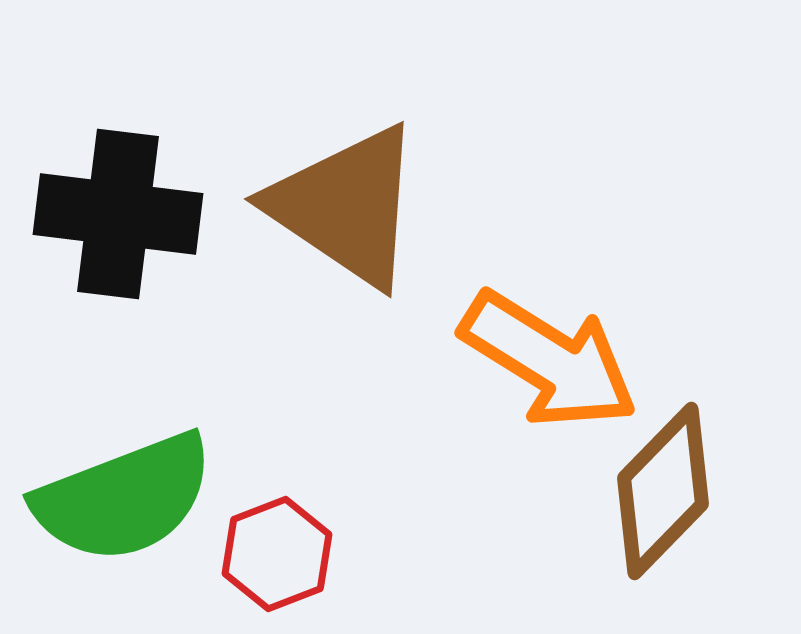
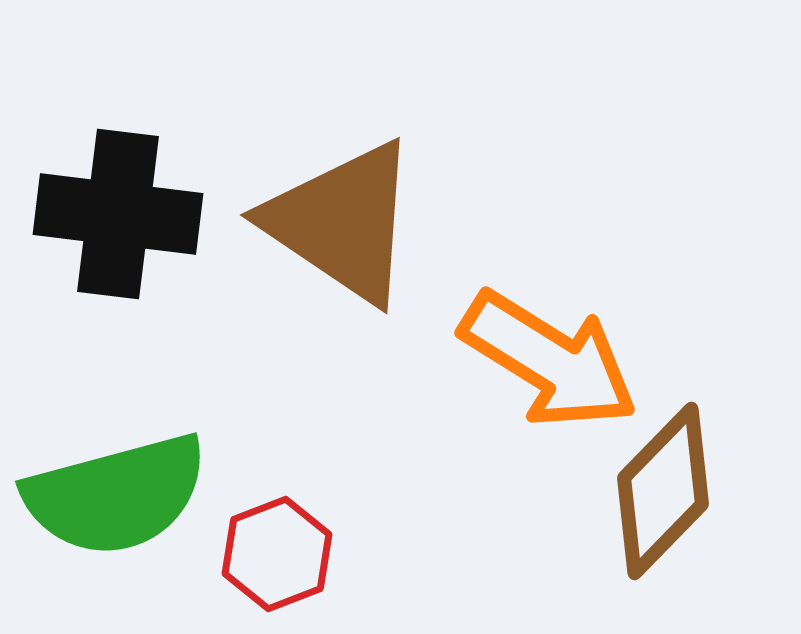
brown triangle: moved 4 px left, 16 px down
green semicircle: moved 8 px left, 3 px up; rotated 6 degrees clockwise
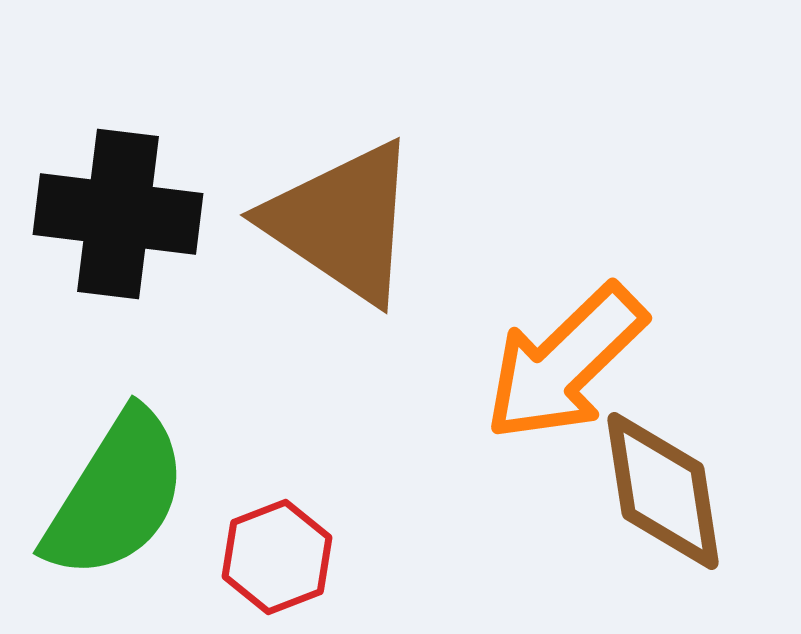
orange arrow: moved 16 px right, 3 px down; rotated 104 degrees clockwise
brown diamond: rotated 53 degrees counterclockwise
green semicircle: rotated 43 degrees counterclockwise
red hexagon: moved 3 px down
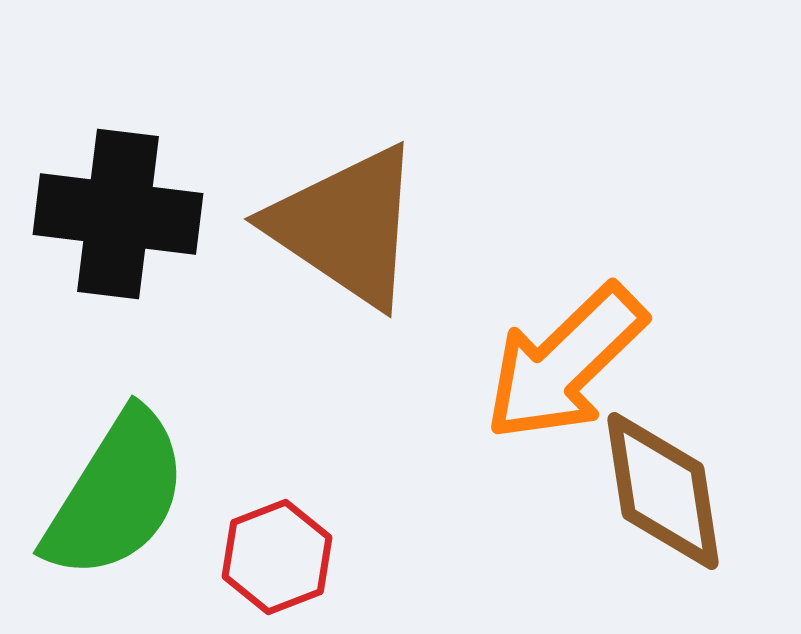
brown triangle: moved 4 px right, 4 px down
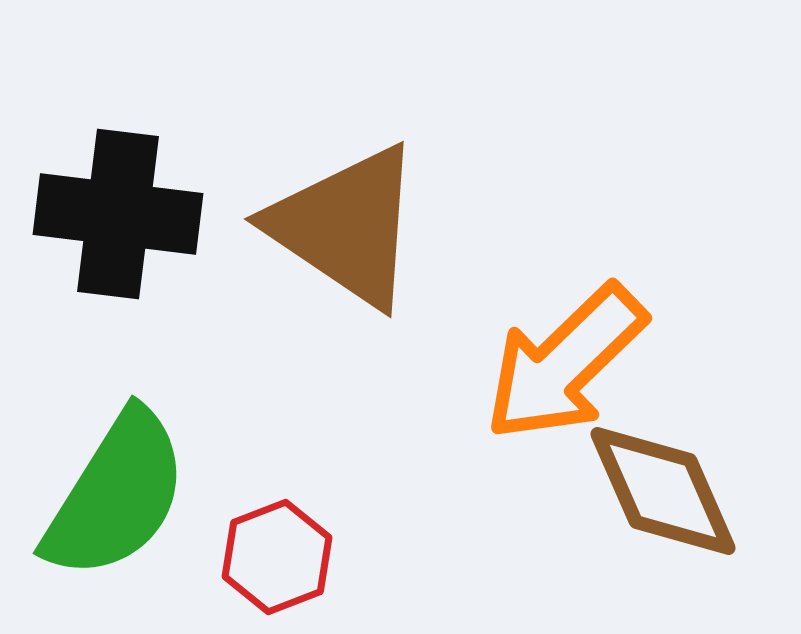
brown diamond: rotated 15 degrees counterclockwise
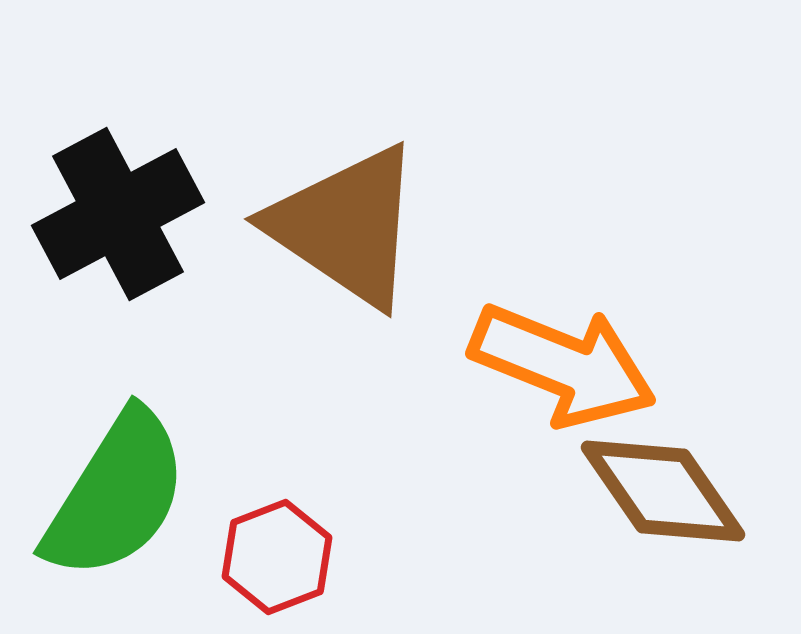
black cross: rotated 35 degrees counterclockwise
orange arrow: moved 2 px left, 2 px down; rotated 114 degrees counterclockwise
brown diamond: rotated 11 degrees counterclockwise
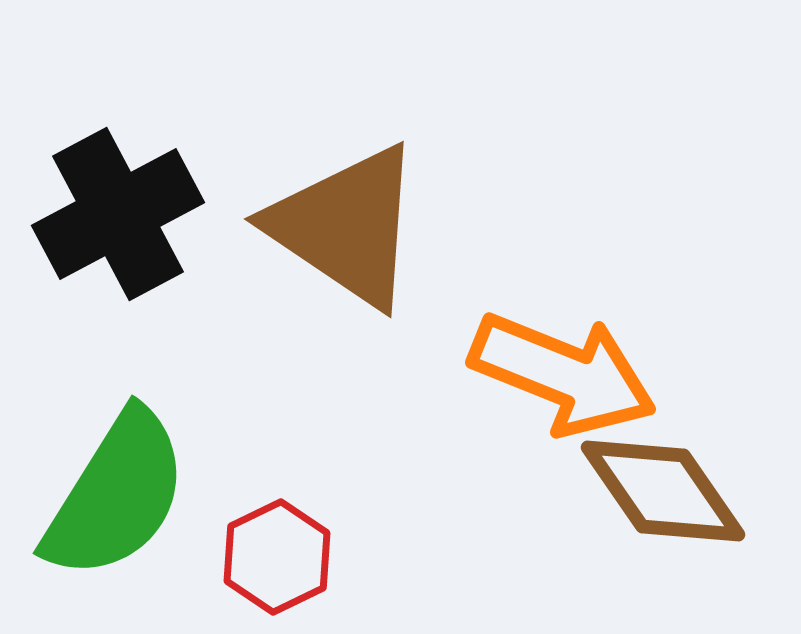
orange arrow: moved 9 px down
red hexagon: rotated 5 degrees counterclockwise
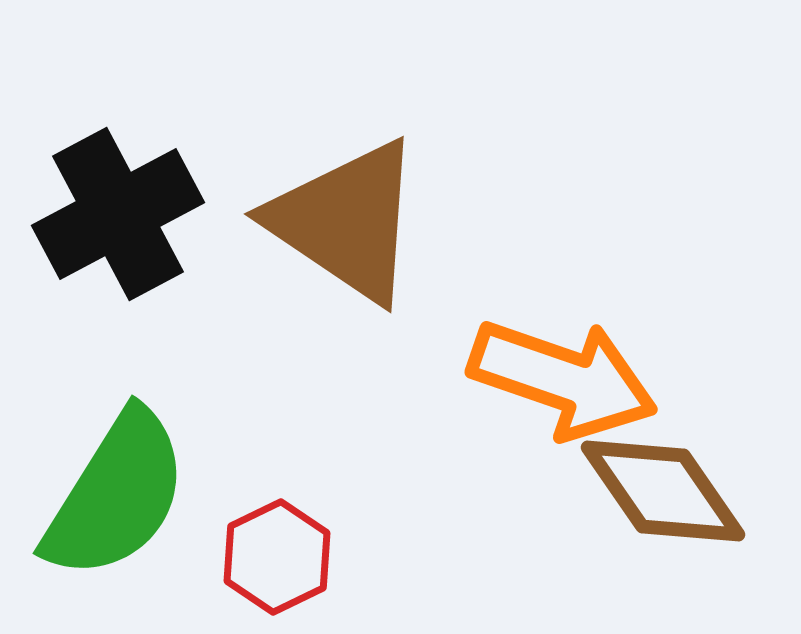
brown triangle: moved 5 px up
orange arrow: moved 5 px down; rotated 3 degrees counterclockwise
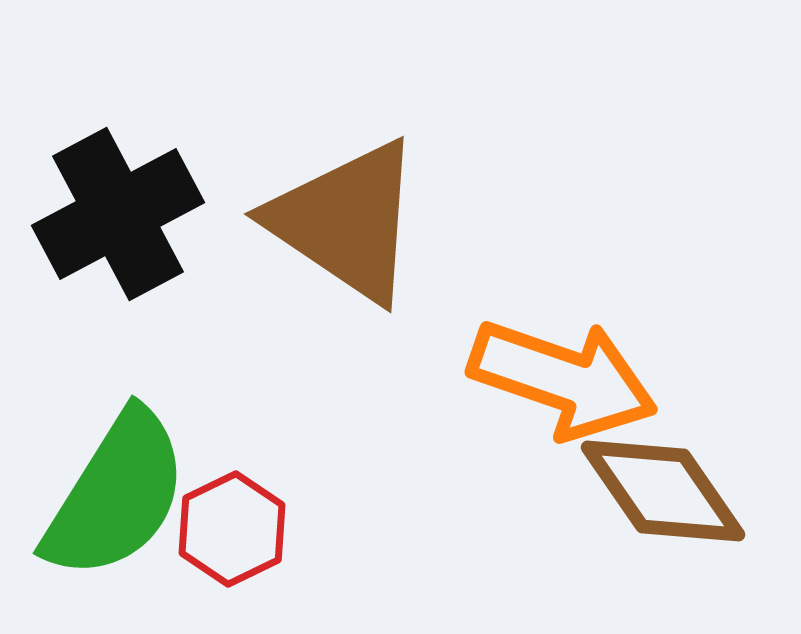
red hexagon: moved 45 px left, 28 px up
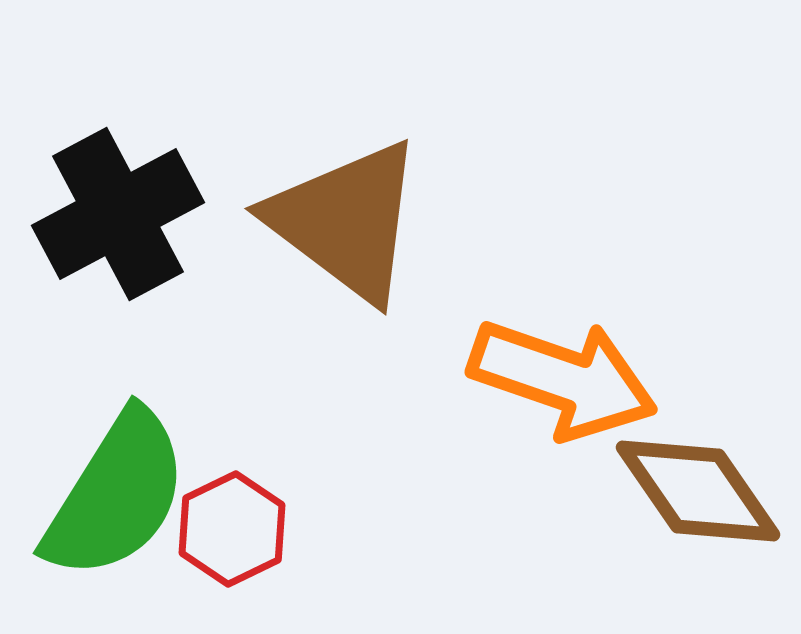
brown triangle: rotated 3 degrees clockwise
brown diamond: moved 35 px right
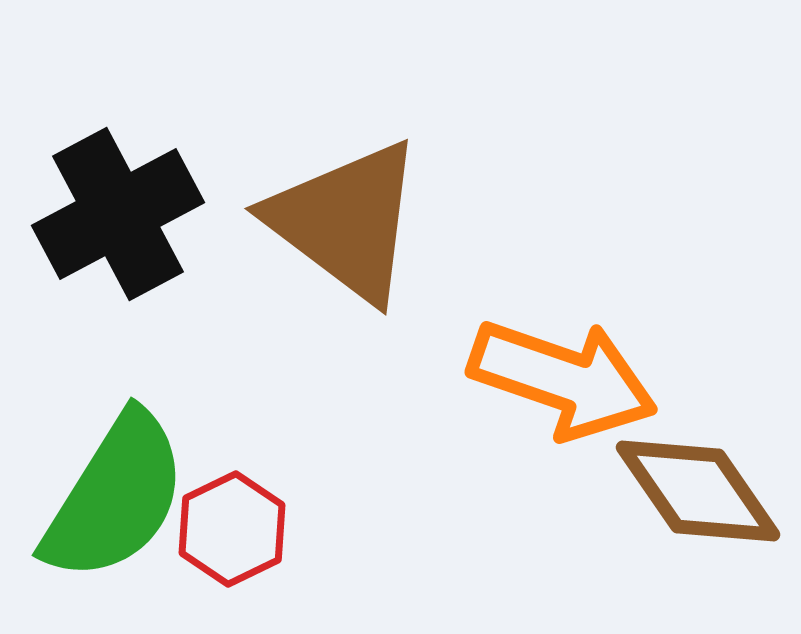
green semicircle: moved 1 px left, 2 px down
